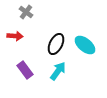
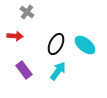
gray cross: moved 1 px right
purple rectangle: moved 1 px left
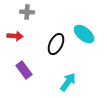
gray cross: rotated 32 degrees counterclockwise
cyan ellipse: moved 1 px left, 11 px up
cyan arrow: moved 10 px right, 11 px down
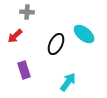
red arrow: rotated 133 degrees clockwise
purple rectangle: rotated 18 degrees clockwise
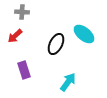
gray cross: moved 5 px left
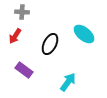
red arrow: rotated 14 degrees counterclockwise
black ellipse: moved 6 px left
purple rectangle: rotated 36 degrees counterclockwise
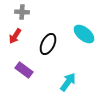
black ellipse: moved 2 px left
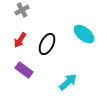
gray cross: moved 2 px up; rotated 32 degrees counterclockwise
red arrow: moved 5 px right, 4 px down
black ellipse: moved 1 px left
cyan arrow: rotated 12 degrees clockwise
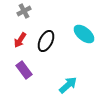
gray cross: moved 2 px right, 1 px down
black ellipse: moved 1 px left, 3 px up
purple rectangle: rotated 18 degrees clockwise
cyan arrow: moved 3 px down
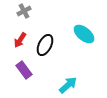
black ellipse: moved 1 px left, 4 px down
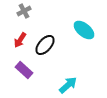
cyan ellipse: moved 4 px up
black ellipse: rotated 15 degrees clockwise
purple rectangle: rotated 12 degrees counterclockwise
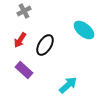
black ellipse: rotated 10 degrees counterclockwise
